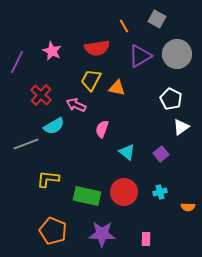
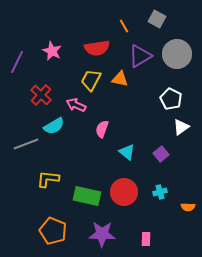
orange triangle: moved 3 px right, 9 px up
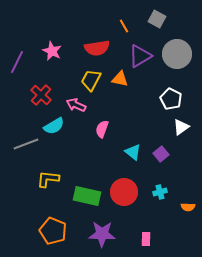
cyan triangle: moved 6 px right
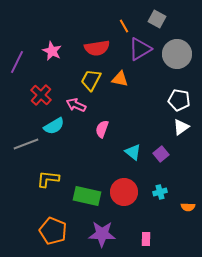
purple triangle: moved 7 px up
white pentagon: moved 8 px right, 1 px down; rotated 15 degrees counterclockwise
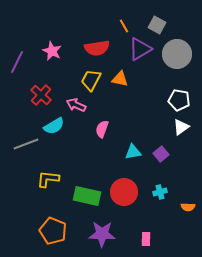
gray square: moved 6 px down
cyan triangle: rotated 48 degrees counterclockwise
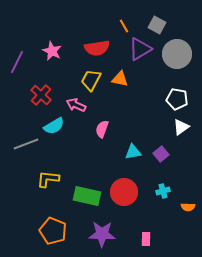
white pentagon: moved 2 px left, 1 px up
cyan cross: moved 3 px right, 1 px up
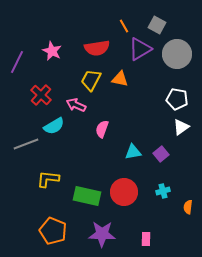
orange semicircle: rotated 96 degrees clockwise
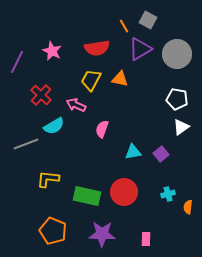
gray square: moved 9 px left, 5 px up
cyan cross: moved 5 px right, 3 px down
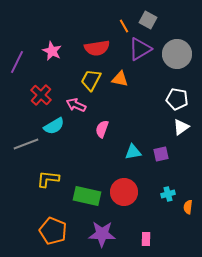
purple square: rotated 28 degrees clockwise
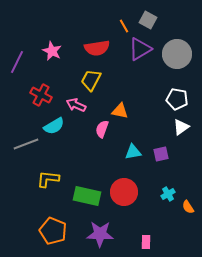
orange triangle: moved 32 px down
red cross: rotated 15 degrees counterclockwise
cyan cross: rotated 16 degrees counterclockwise
orange semicircle: rotated 40 degrees counterclockwise
purple star: moved 2 px left
pink rectangle: moved 3 px down
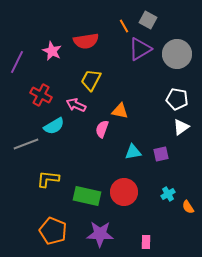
red semicircle: moved 11 px left, 7 px up
